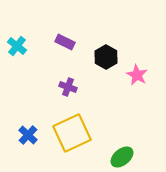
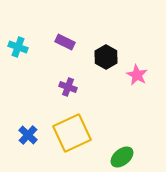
cyan cross: moved 1 px right, 1 px down; rotated 18 degrees counterclockwise
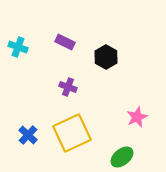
pink star: moved 42 px down; rotated 20 degrees clockwise
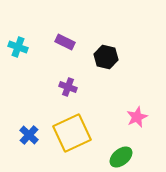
black hexagon: rotated 15 degrees counterclockwise
blue cross: moved 1 px right
green ellipse: moved 1 px left
